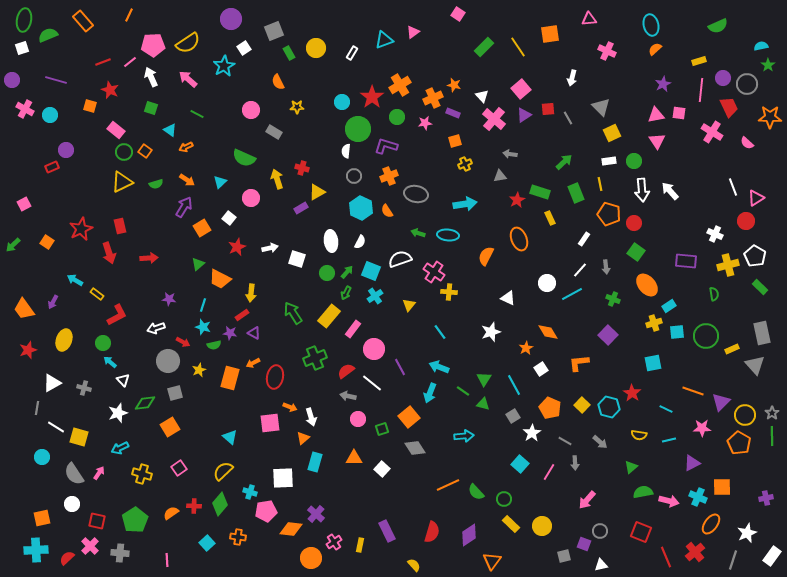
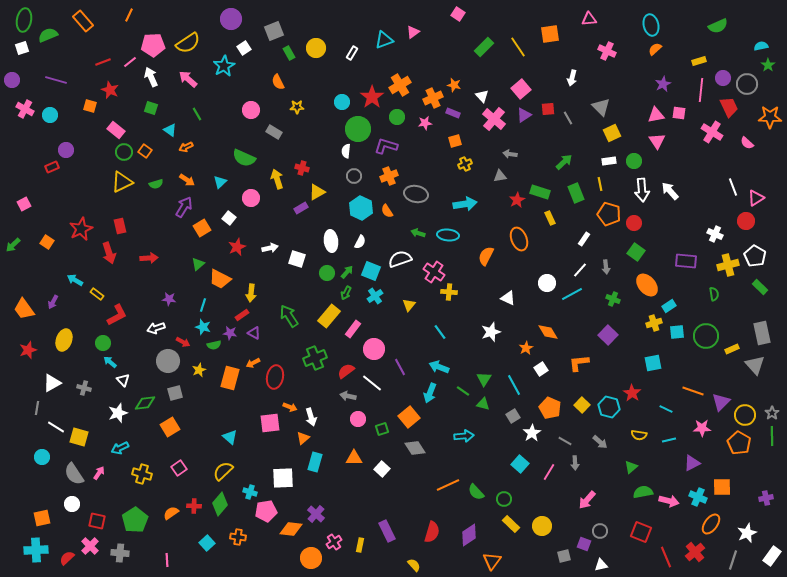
green line at (197, 114): rotated 32 degrees clockwise
green arrow at (293, 313): moved 4 px left, 3 px down
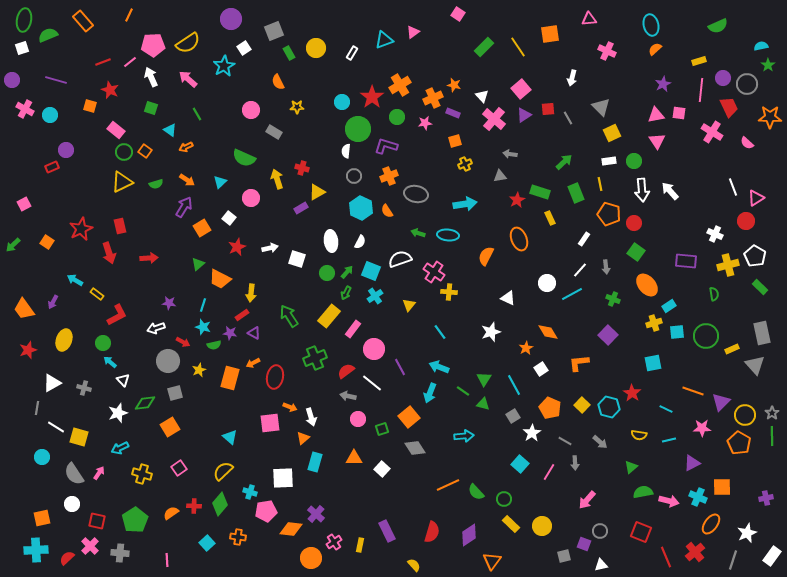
purple star at (169, 299): moved 4 px down
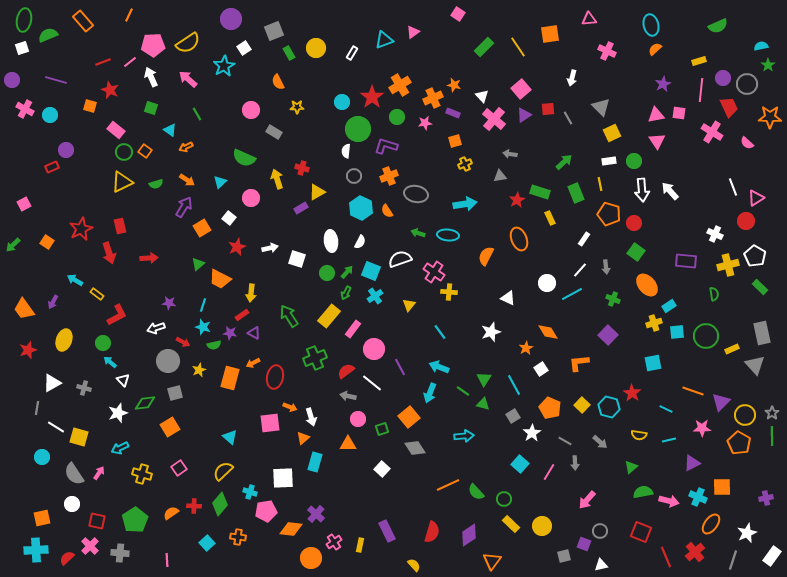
orange triangle at (354, 458): moved 6 px left, 14 px up
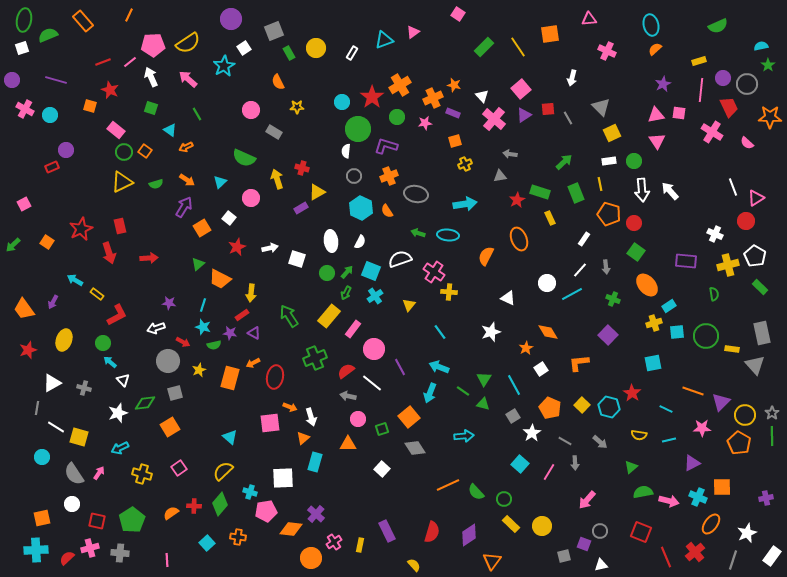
yellow rectangle at (732, 349): rotated 32 degrees clockwise
green pentagon at (135, 520): moved 3 px left
pink cross at (90, 546): moved 2 px down; rotated 30 degrees clockwise
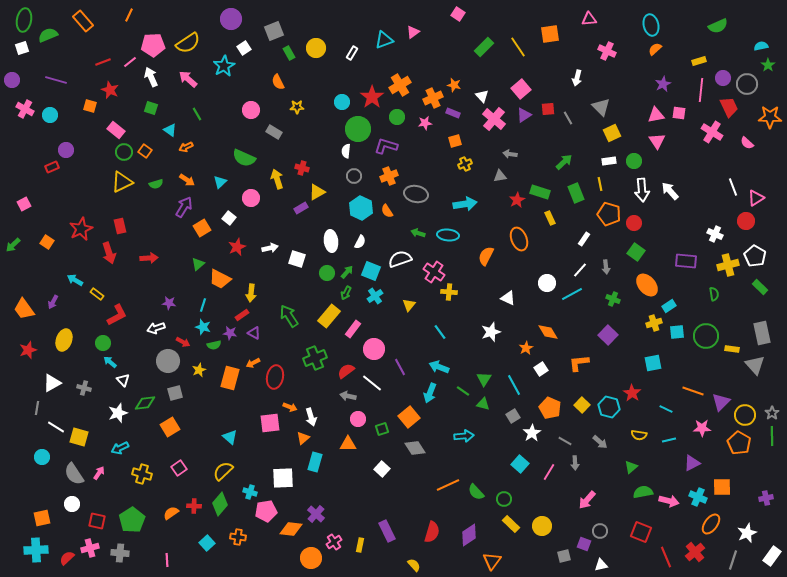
white arrow at (572, 78): moved 5 px right
